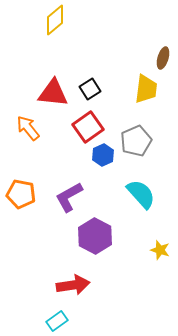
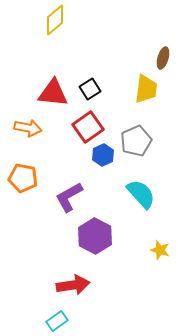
orange arrow: rotated 140 degrees clockwise
orange pentagon: moved 2 px right, 16 px up
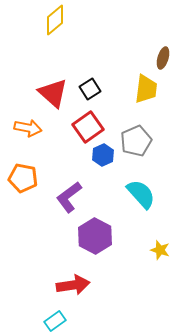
red triangle: rotated 36 degrees clockwise
purple L-shape: rotated 8 degrees counterclockwise
cyan rectangle: moved 2 px left
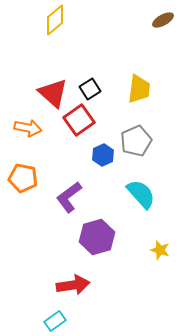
brown ellipse: moved 38 px up; rotated 45 degrees clockwise
yellow trapezoid: moved 7 px left
red square: moved 9 px left, 7 px up
purple hexagon: moved 2 px right, 1 px down; rotated 16 degrees clockwise
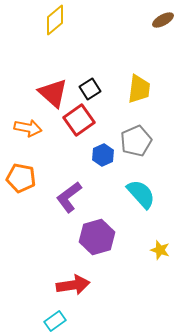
orange pentagon: moved 2 px left
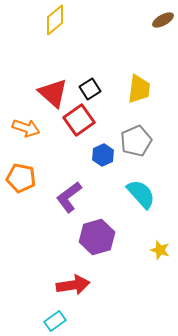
orange arrow: moved 2 px left; rotated 8 degrees clockwise
